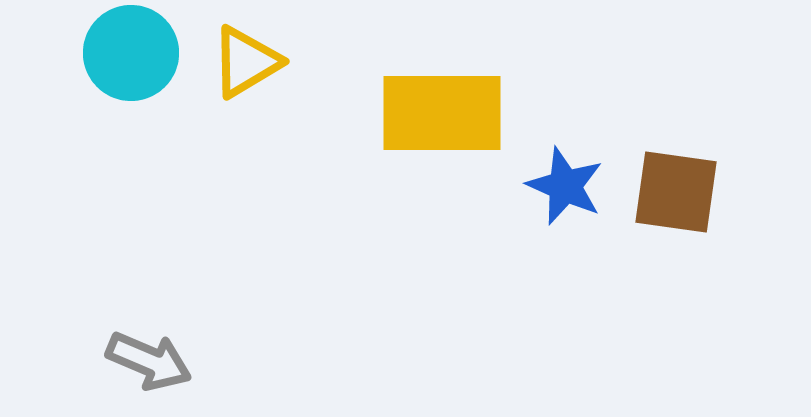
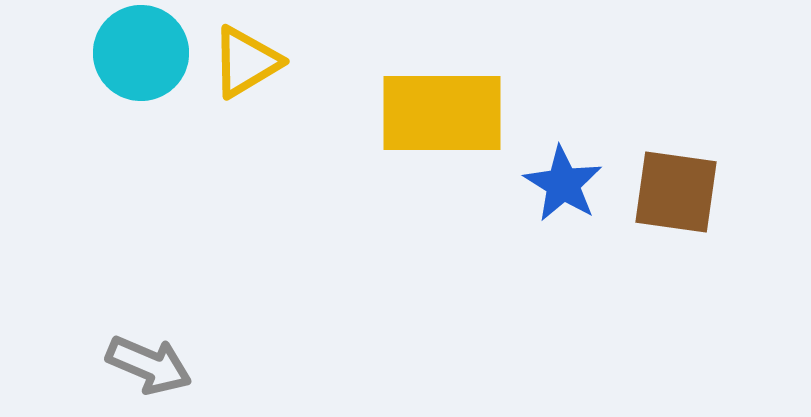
cyan circle: moved 10 px right
blue star: moved 2 px left, 2 px up; rotated 8 degrees clockwise
gray arrow: moved 4 px down
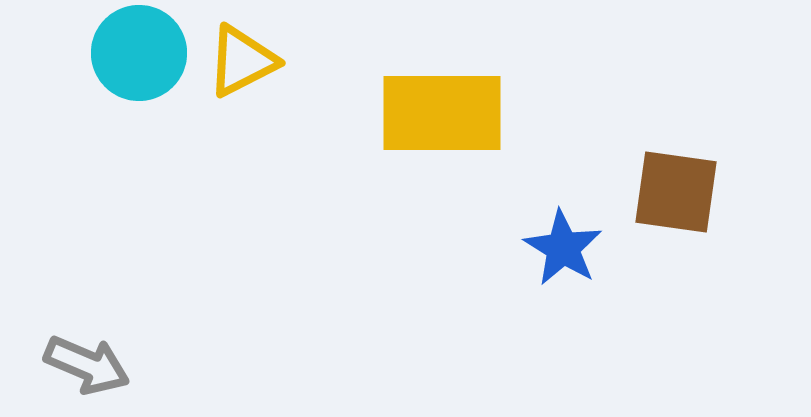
cyan circle: moved 2 px left
yellow triangle: moved 4 px left, 1 px up; rotated 4 degrees clockwise
blue star: moved 64 px down
gray arrow: moved 62 px left
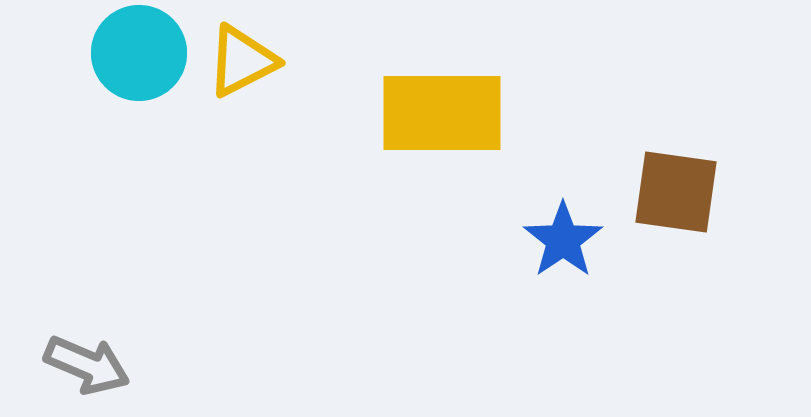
blue star: moved 8 px up; rotated 6 degrees clockwise
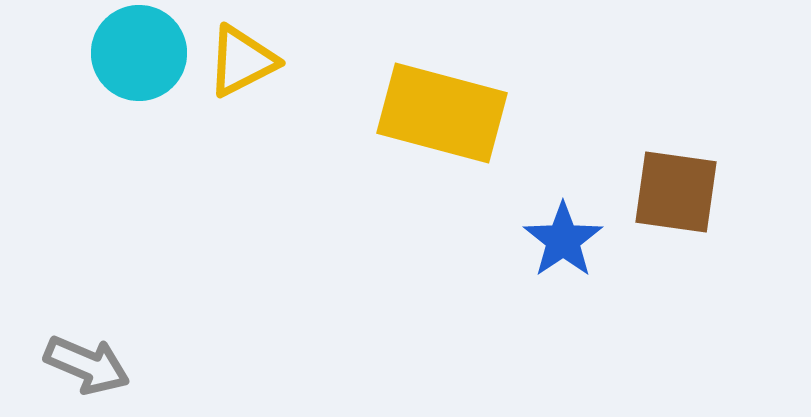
yellow rectangle: rotated 15 degrees clockwise
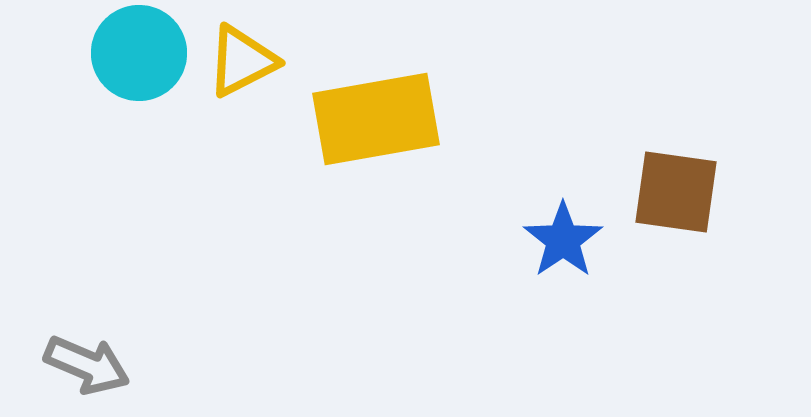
yellow rectangle: moved 66 px left, 6 px down; rotated 25 degrees counterclockwise
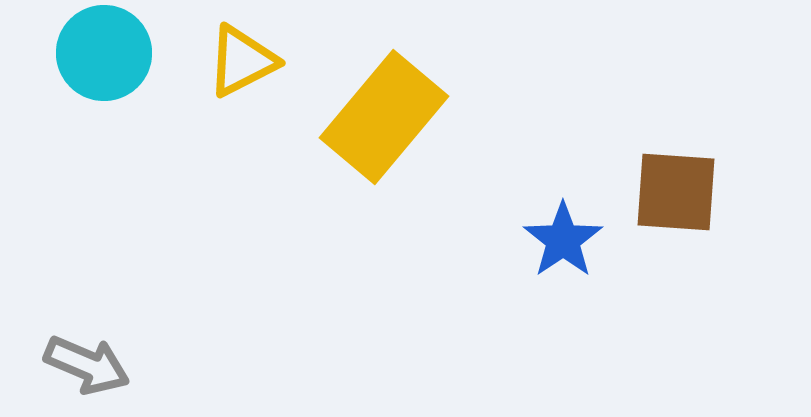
cyan circle: moved 35 px left
yellow rectangle: moved 8 px right, 2 px up; rotated 40 degrees counterclockwise
brown square: rotated 4 degrees counterclockwise
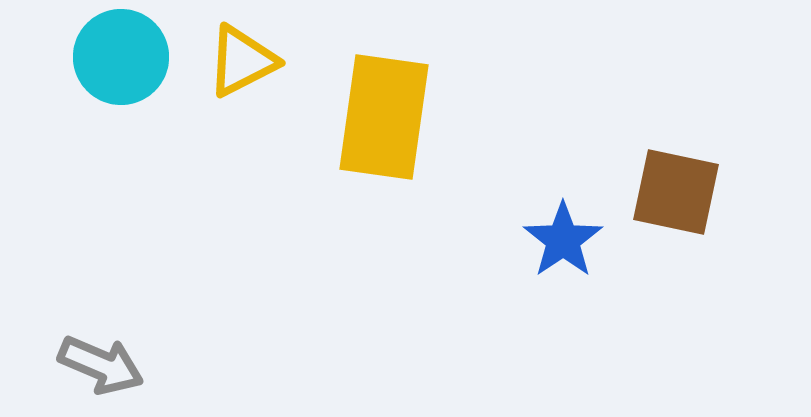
cyan circle: moved 17 px right, 4 px down
yellow rectangle: rotated 32 degrees counterclockwise
brown square: rotated 8 degrees clockwise
gray arrow: moved 14 px right
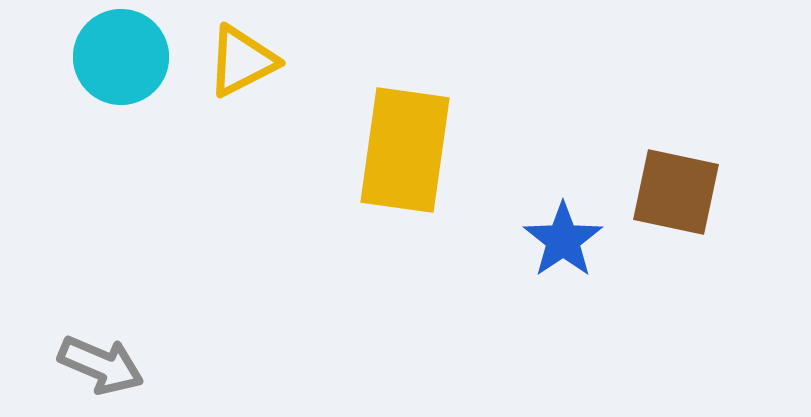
yellow rectangle: moved 21 px right, 33 px down
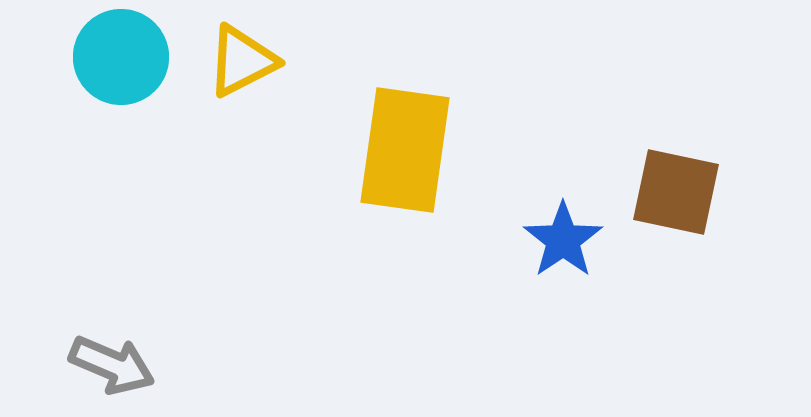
gray arrow: moved 11 px right
